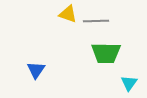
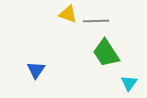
green trapezoid: rotated 56 degrees clockwise
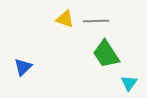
yellow triangle: moved 3 px left, 5 px down
green trapezoid: moved 1 px down
blue triangle: moved 13 px left, 3 px up; rotated 12 degrees clockwise
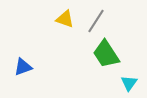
gray line: rotated 55 degrees counterclockwise
blue triangle: rotated 24 degrees clockwise
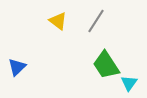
yellow triangle: moved 7 px left, 2 px down; rotated 18 degrees clockwise
green trapezoid: moved 11 px down
blue triangle: moved 6 px left; rotated 24 degrees counterclockwise
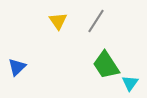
yellow triangle: rotated 18 degrees clockwise
cyan triangle: moved 1 px right
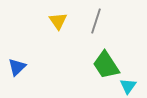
gray line: rotated 15 degrees counterclockwise
cyan triangle: moved 2 px left, 3 px down
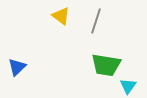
yellow triangle: moved 3 px right, 5 px up; rotated 18 degrees counterclockwise
green trapezoid: rotated 48 degrees counterclockwise
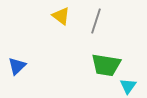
blue triangle: moved 1 px up
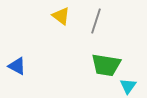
blue triangle: rotated 48 degrees counterclockwise
